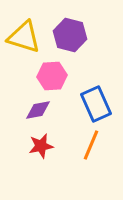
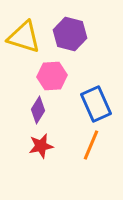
purple hexagon: moved 1 px up
purple diamond: rotated 48 degrees counterclockwise
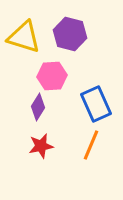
purple diamond: moved 3 px up
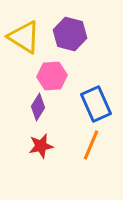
yellow triangle: rotated 15 degrees clockwise
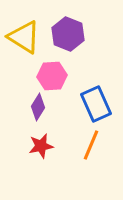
purple hexagon: moved 2 px left; rotated 8 degrees clockwise
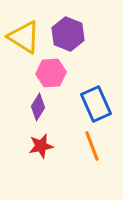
pink hexagon: moved 1 px left, 3 px up
orange line: moved 1 px right, 1 px down; rotated 44 degrees counterclockwise
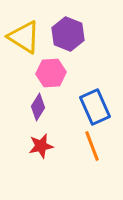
blue rectangle: moved 1 px left, 3 px down
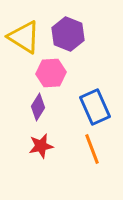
orange line: moved 3 px down
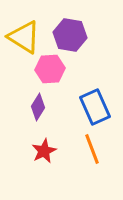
purple hexagon: moved 2 px right, 1 px down; rotated 12 degrees counterclockwise
pink hexagon: moved 1 px left, 4 px up
red star: moved 3 px right, 5 px down; rotated 15 degrees counterclockwise
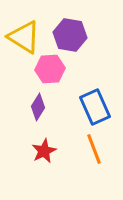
orange line: moved 2 px right
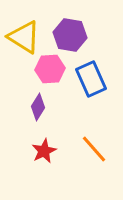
blue rectangle: moved 4 px left, 28 px up
orange line: rotated 20 degrees counterclockwise
